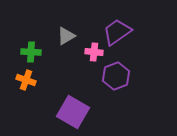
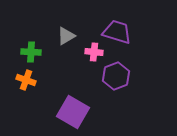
purple trapezoid: rotated 52 degrees clockwise
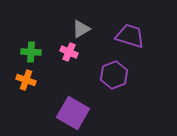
purple trapezoid: moved 13 px right, 4 px down
gray triangle: moved 15 px right, 7 px up
pink cross: moved 25 px left; rotated 18 degrees clockwise
purple hexagon: moved 2 px left, 1 px up
purple square: moved 1 px down
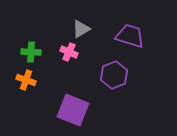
purple square: moved 3 px up; rotated 8 degrees counterclockwise
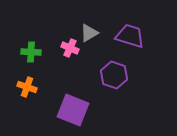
gray triangle: moved 8 px right, 4 px down
pink cross: moved 1 px right, 4 px up
purple hexagon: rotated 20 degrees counterclockwise
orange cross: moved 1 px right, 7 px down
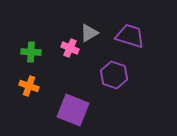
orange cross: moved 2 px right, 1 px up
